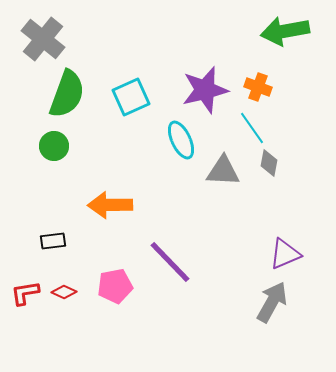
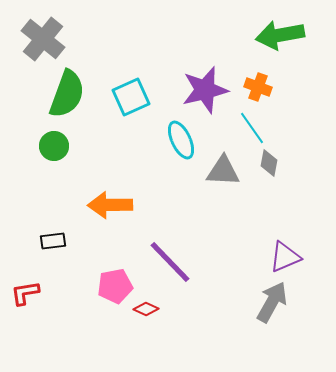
green arrow: moved 5 px left, 4 px down
purple triangle: moved 3 px down
red diamond: moved 82 px right, 17 px down
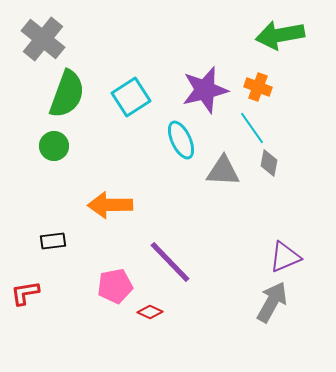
cyan square: rotated 9 degrees counterclockwise
red diamond: moved 4 px right, 3 px down
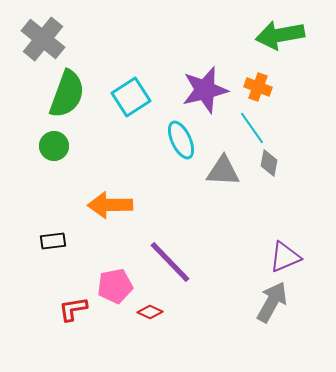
red L-shape: moved 48 px right, 16 px down
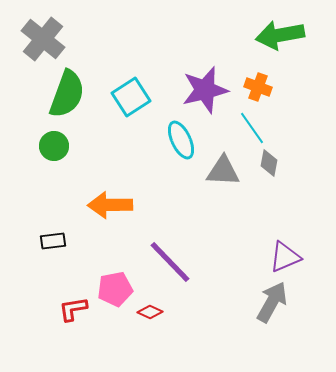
pink pentagon: moved 3 px down
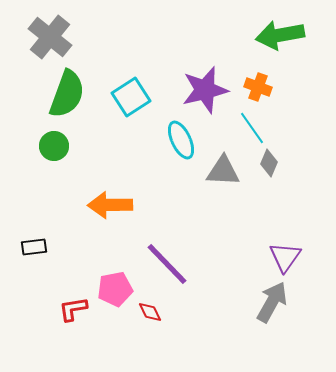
gray cross: moved 7 px right, 2 px up
gray diamond: rotated 12 degrees clockwise
black rectangle: moved 19 px left, 6 px down
purple triangle: rotated 32 degrees counterclockwise
purple line: moved 3 px left, 2 px down
red diamond: rotated 40 degrees clockwise
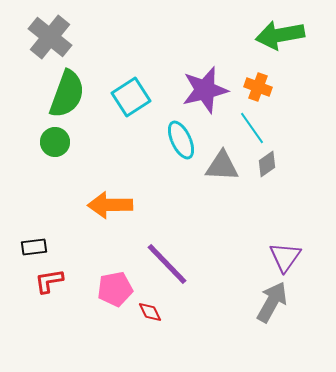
green circle: moved 1 px right, 4 px up
gray diamond: moved 2 px left, 1 px down; rotated 32 degrees clockwise
gray triangle: moved 1 px left, 5 px up
red L-shape: moved 24 px left, 28 px up
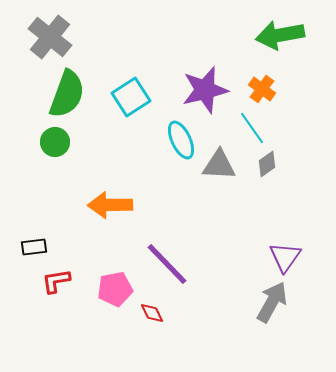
orange cross: moved 4 px right, 2 px down; rotated 16 degrees clockwise
gray triangle: moved 3 px left, 1 px up
red L-shape: moved 7 px right
red diamond: moved 2 px right, 1 px down
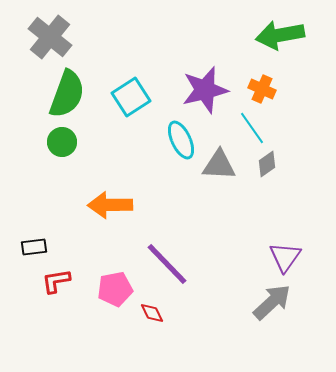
orange cross: rotated 12 degrees counterclockwise
green circle: moved 7 px right
gray arrow: rotated 18 degrees clockwise
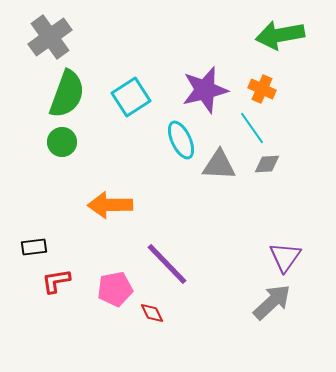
gray cross: rotated 15 degrees clockwise
gray diamond: rotated 32 degrees clockwise
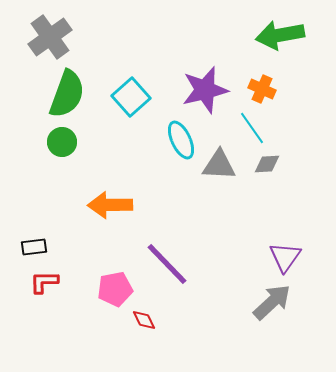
cyan square: rotated 9 degrees counterclockwise
red L-shape: moved 12 px left, 1 px down; rotated 8 degrees clockwise
red diamond: moved 8 px left, 7 px down
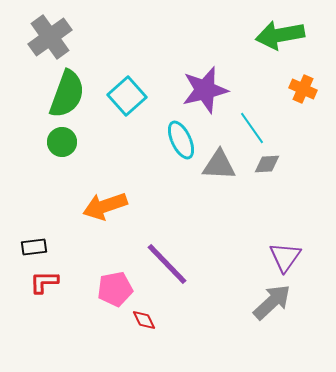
orange cross: moved 41 px right
cyan square: moved 4 px left, 1 px up
orange arrow: moved 5 px left, 1 px down; rotated 18 degrees counterclockwise
